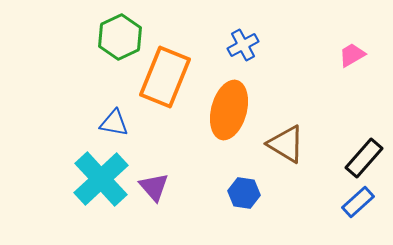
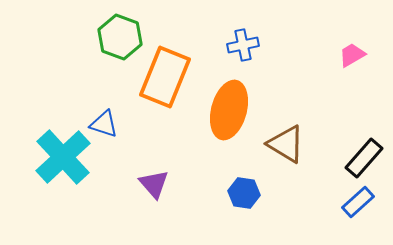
green hexagon: rotated 15 degrees counterclockwise
blue cross: rotated 16 degrees clockwise
blue triangle: moved 10 px left, 1 px down; rotated 8 degrees clockwise
cyan cross: moved 38 px left, 22 px up
purple triangle: moved 3 px up
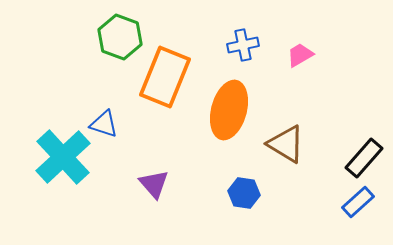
pink trapezoid: moved 52 px left
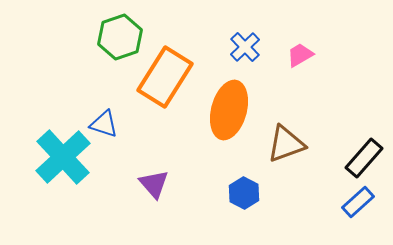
green hexagon: rotated 21 degrees clockwise
blue cross: moved 2 px right, 2 px down; rotated 32 degrees counterclockwise
orange rectangle: rotated 10 degrees clockwise
brown triangle: rotated 51 degrees counterclockwise
blue hexagon: rotated 20 degrees clockwise
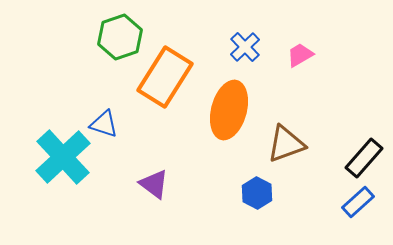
purple triangle: rotated 12 degrees counterclockwise
blue hexagon: moved 13 px right
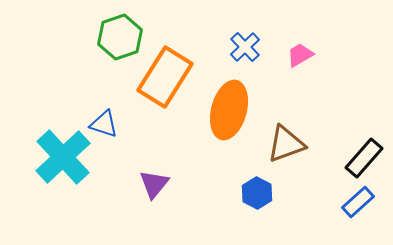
purple triangle: rotated 32 degrees clockwise
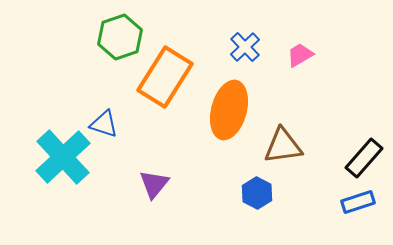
brown triangle: moved 3 px left, 2 px down; rotated 12 degrees clockwise
blue rectangle: rotated 24 degrees clockwise
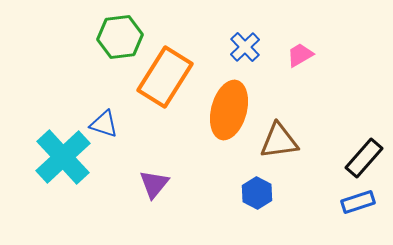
green hexagon: rotated 12 degrees clockwise
brown triangle: moved 4 px left, 5 px up
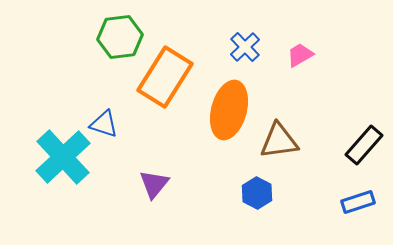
black rectangle: moved 13 px up
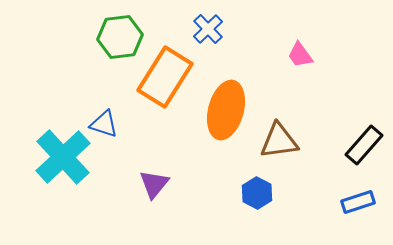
blue cross: moved 37 px left, 18 px up
pink trapezoid: rotated 96 degrees counterclockwise
orange ellipse: moved 3 px left
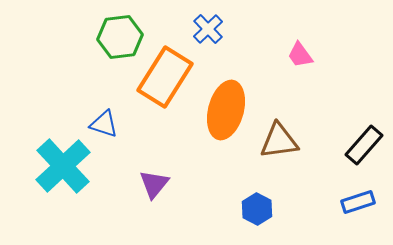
cyan cross: moved 9 px down
blue hexagon: moved 16 px down
